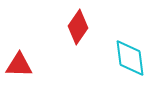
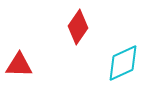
cyan diamond: moved 7 px left, 5 px down; rotated 72 degrees clockwise
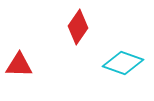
cyan diamond: rotated 45 degrees clockwise
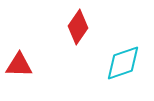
cyan diamond: rotated 39 degrees counterclockwise
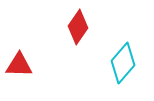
cyan diamond: rotated 30 degrees counterclockwise
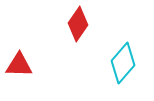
red diamond: moved 3 px up
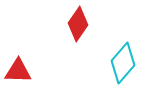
red triangle: moved 1 px left, 6 px down
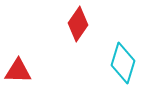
cyan diamond: rotated 24 degrees counterclockwise
